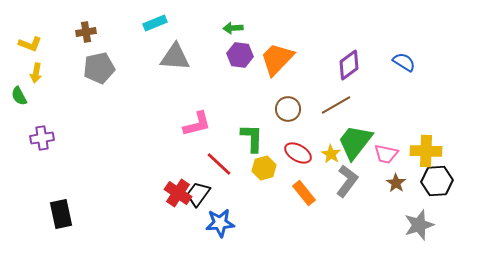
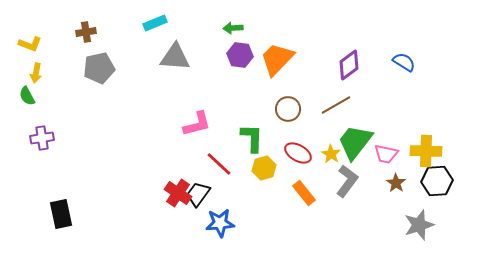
green semicircle: moved 8 px right
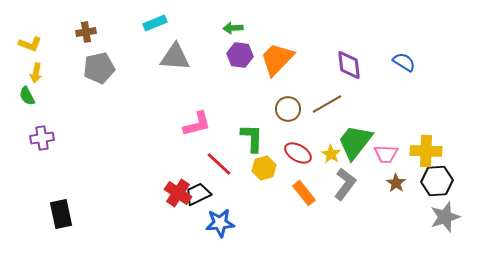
purple diamond: rotated 60 degrees counterclockwise
brown line: moved 9 px left, 1 px up
pink trapezoid: rotated 10 degrees counterclockwise
gray L-shape: moved 2 px left, 3 px down
black trapezoid: rotated 28 degrees clockwise
gray star: moved 26 px right, 8 px up
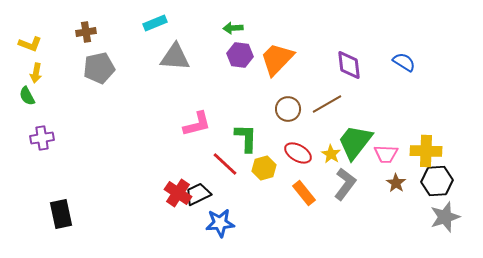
green L-shape: moved 6 px left
red line: moved 6 px right
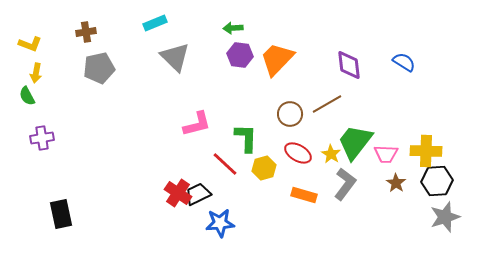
gray triangle: rotated 40 degrees clockwise
brown circle: moved 2 px right, 5 px down
orange rectangle: moved 2 px down; rotated 35 degrees counterclockwise
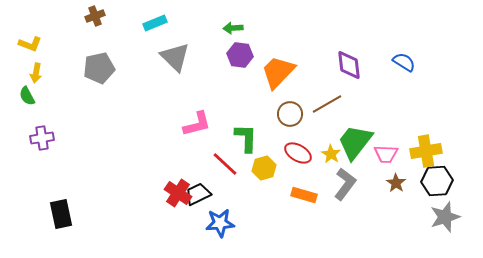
brown cross: moved 9 px right, 16 px up; rotated 12 degrees counterclockwise
orange trapezoid: moved 1 px right, 13 px down
yellow cross: rotated 12 degrees counterclockwise
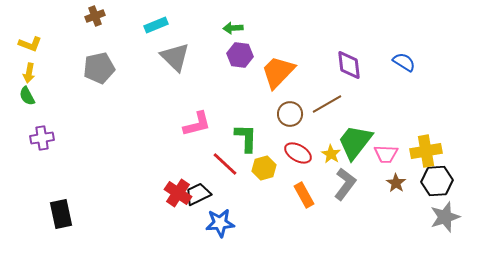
cyan rectangle: moved 1 px right, 2 px down
yellow arrow: moved 7 px left
orange rectangle: rotated 45 degrees clockwise
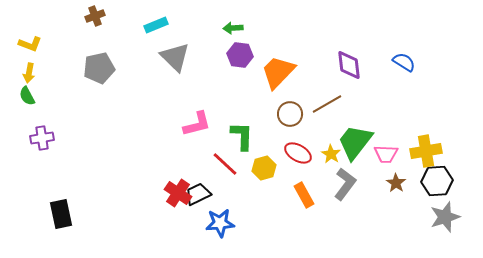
green L-shape: moved 4 px left, 2 px up
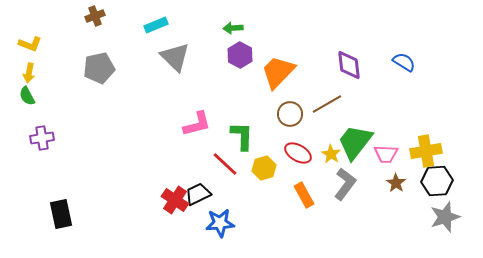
purple hexagon: rotated 20 degrees clockwise
red cross: moved 3 px left, 7 px down
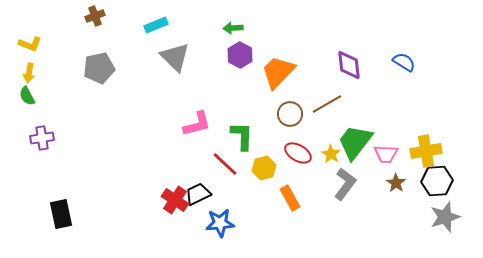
orange rectangle: moved 14 px left, 3 px down
